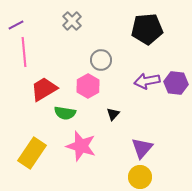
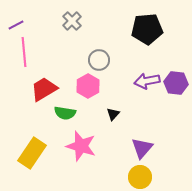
gray circle: moved 2 px left
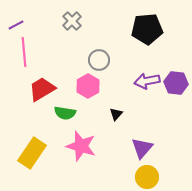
red trapezoid: moved 2 px left
black triangle: moved 3 px right
yellow circle: moved 7 px right
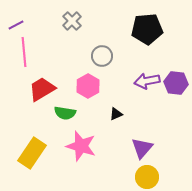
gray circle: moved 3 px right, 4 px up
black triangle: rotated 24 degrees clockwise
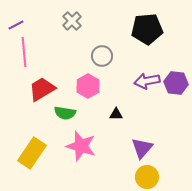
black triangle: rotated 24 degrees clockwise
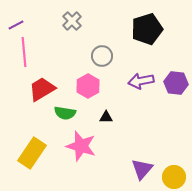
black pentagon: rotated 12 degrees counterclockwise
purple arrow: moved 6 px left
black triangle: moved 10 px left, 3 px down
purple triangle: moved 21 px down
yellow circle: moved 27 px right
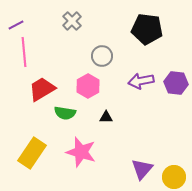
black pentagon: rotated 24 degrees clockwise
pink star: moved 6 px down
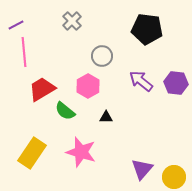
purple arrow: rotated 50 degrees clockwise
green semicircle: moved 2 px up; rotated 30 degrees clockwise
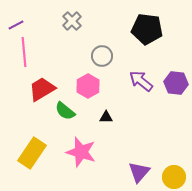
purple triangle: moved 3 px left, 3 px down
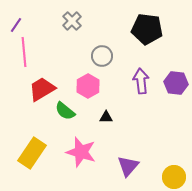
purple line: rotated 28 degrees counterclockwise
purple arrow: rotated 45 degrees clockwise
purple triangle: moved 11 px left, 6 px up
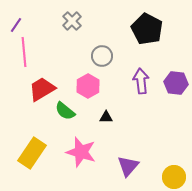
black pentagon: rotated 20 degrees clockwise
